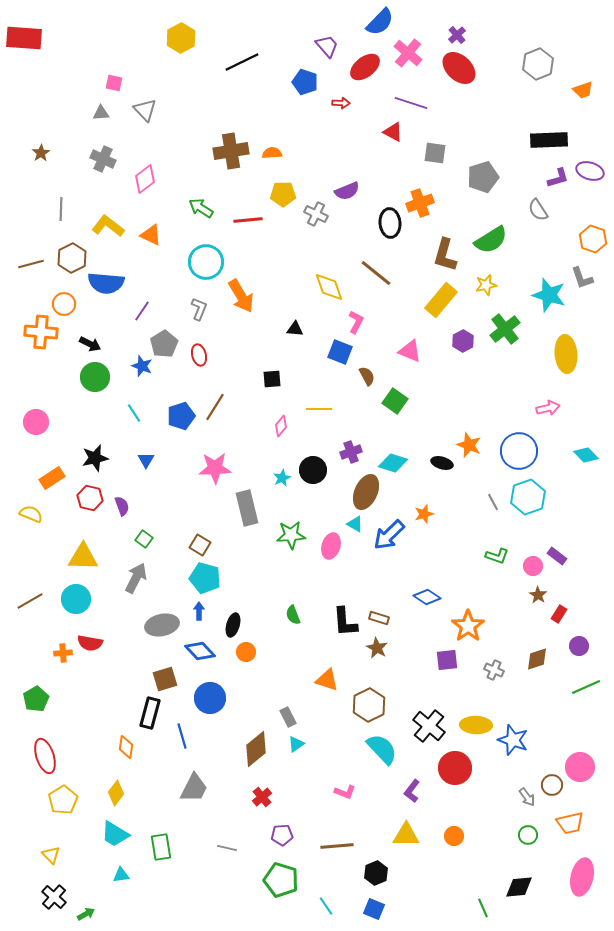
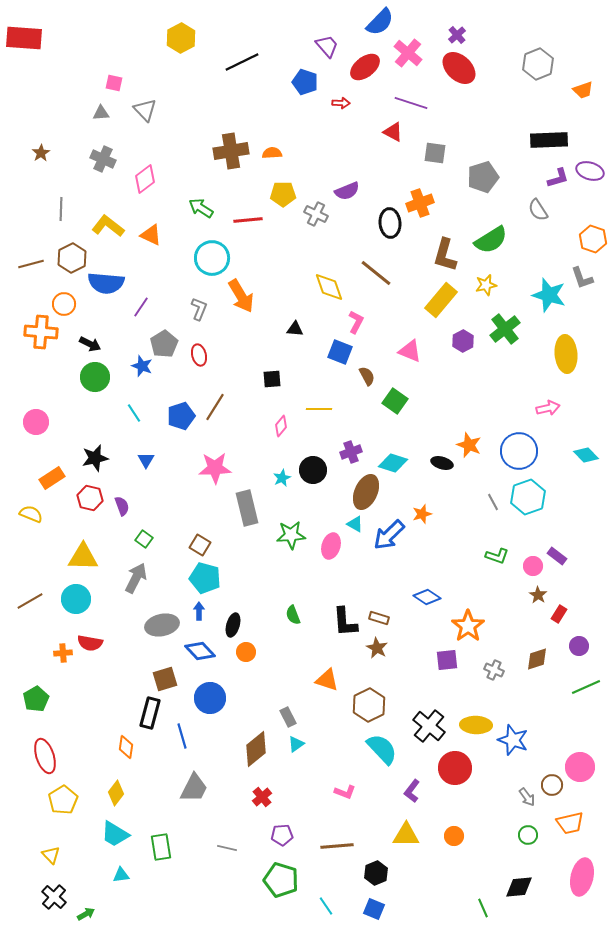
cyan circle at (206, 262): moved 6 px right, 4 px up
purple line at (142, 311): moved 1 px left, 4 px up
orange star at (424, 514): moved 2 px left
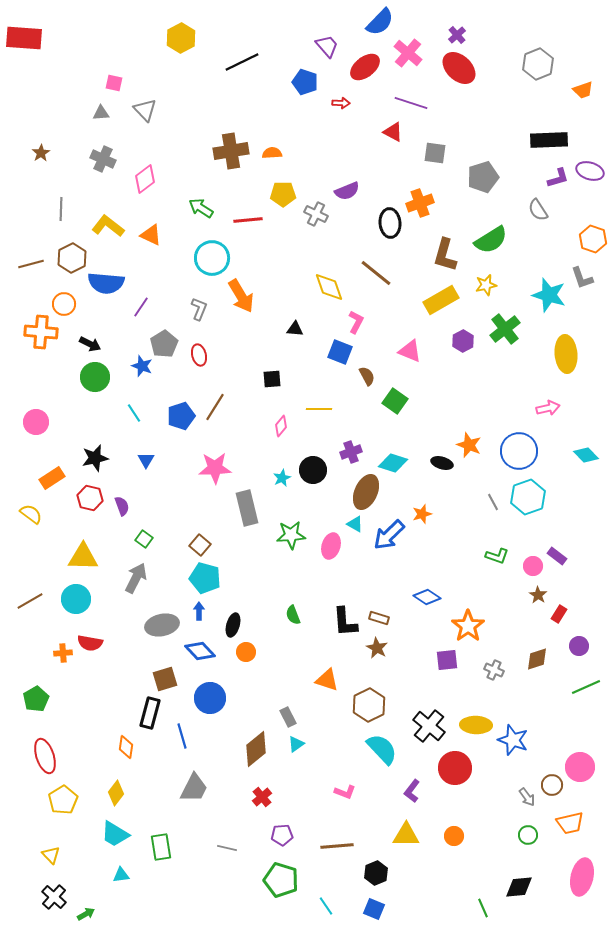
yellow rectangle at (441, 300): rotated 20 degrees clockwise
yellow semicircle at (31, 514): rotated 15 degrees clockwise
brown square at (200, 545): rotated 10 degrees clockwise
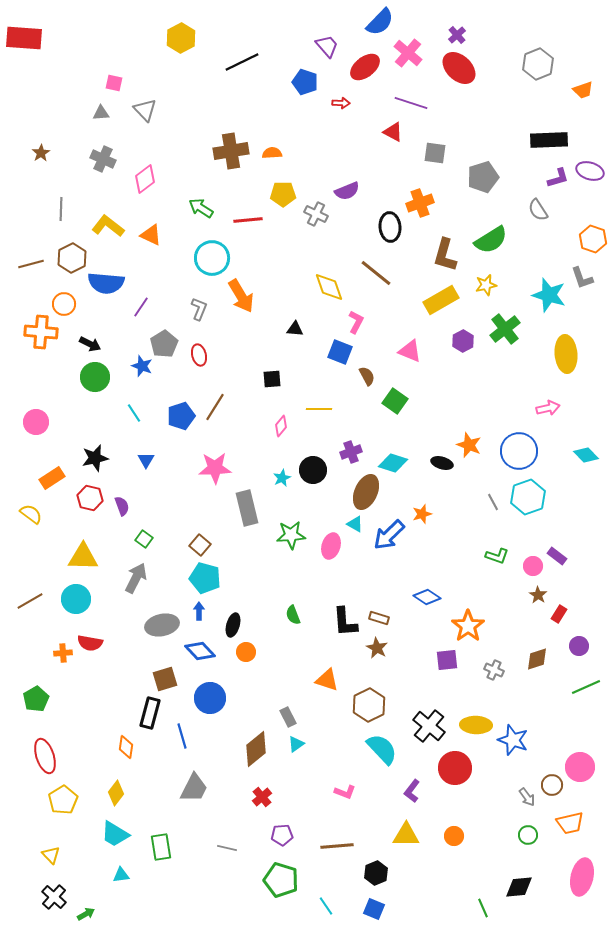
black ellipse at (390, 223): moved 4 px down
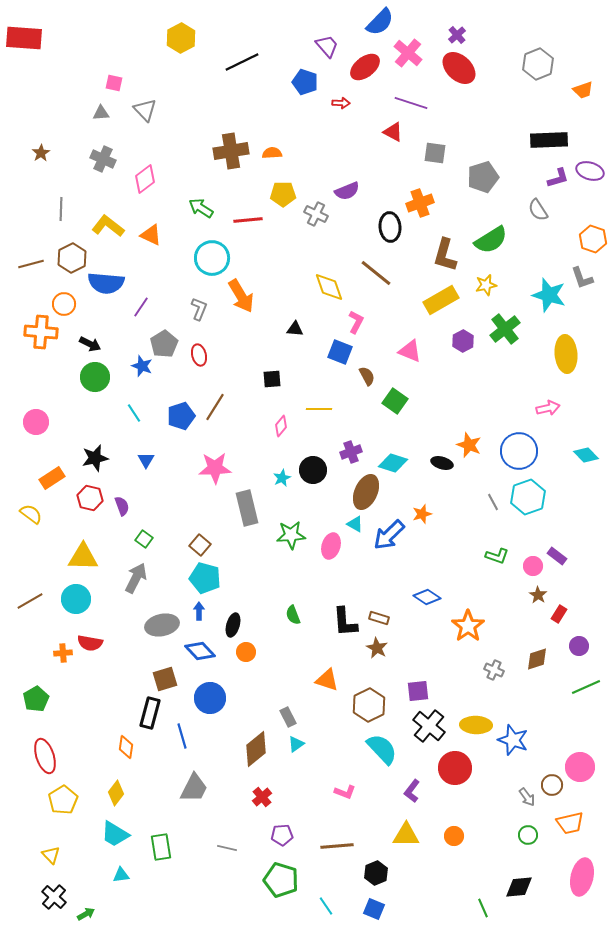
purple square at (447, 660): moved 29 px left, 31 px down
